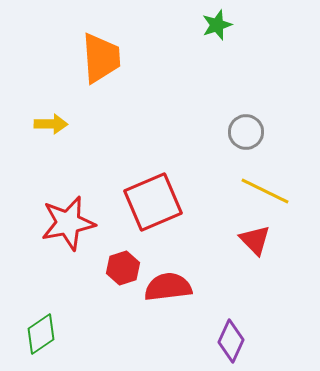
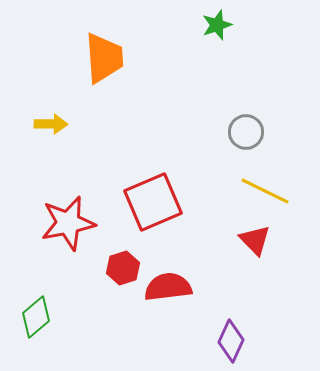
orange trapezoid: moved 3 px right
green diamond: moved 5 px left, 17 px up; rotated 6 degrees counterclockwise
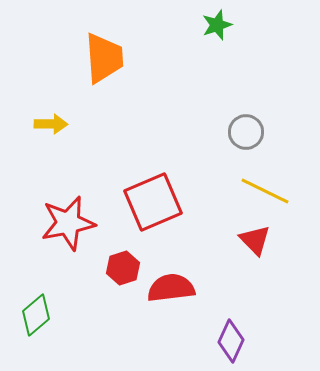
red semicircle: moved 3 px right, 1 px down
green diamond: moved 2 px up
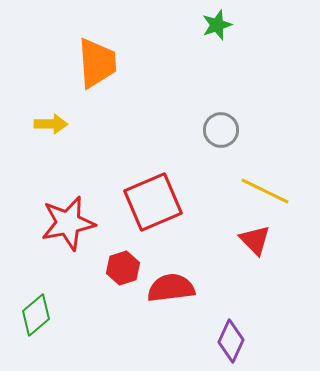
orange trapezoid: moved 7 px left, 5 px down
gray circle: moved 25 px left, 2 px up
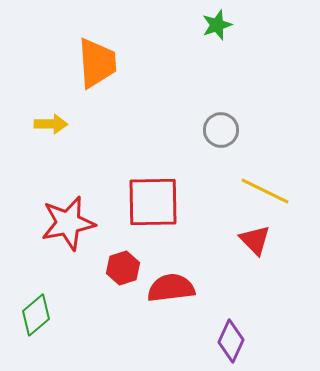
red square: rotated 22 degrees clockwise
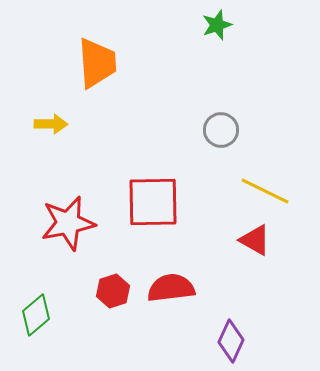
red triangle: rotated 16 degrees counterclockwise
red hexagon: moved 10 px left, 23 px down
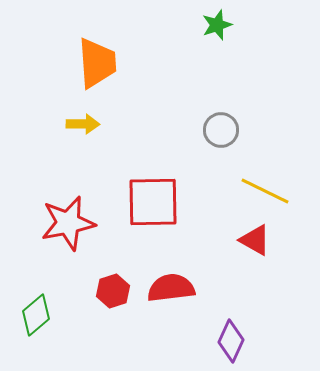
yellow arrow: moved 32 px right
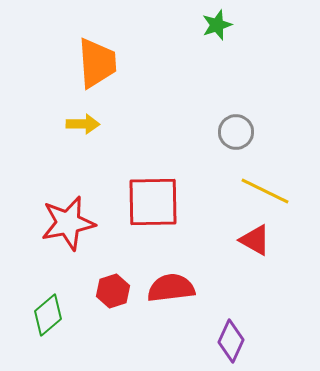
gray circle: moved 15 px right, 2 px down
green diamond: moved 12 px right
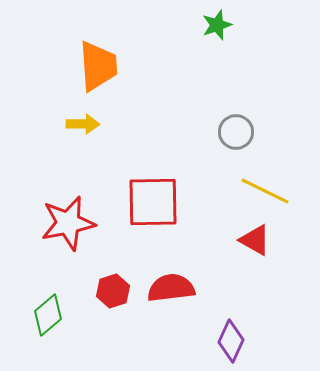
orange trapezoid: moved 1 px right, 3 px down
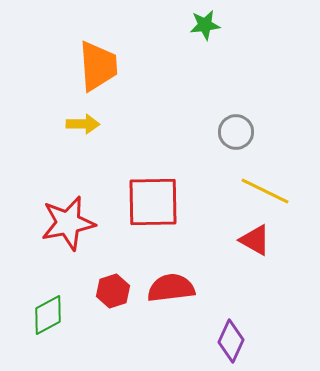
green star: moved 12 px left; rotated 12 degrees clockwise
green diamond: rotated 12 degrees clockwise
